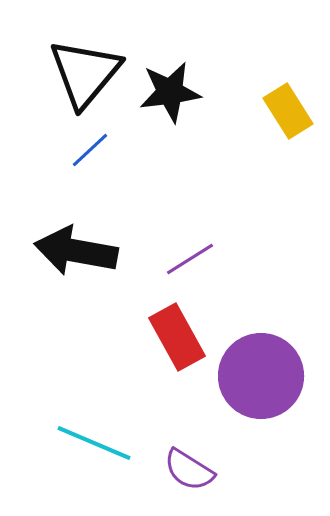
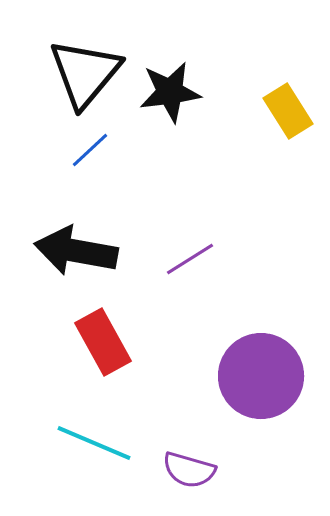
red rectangle: moved 74 px left, 5 px down
purple semicircle: rotated 16 degrees counterclockwise
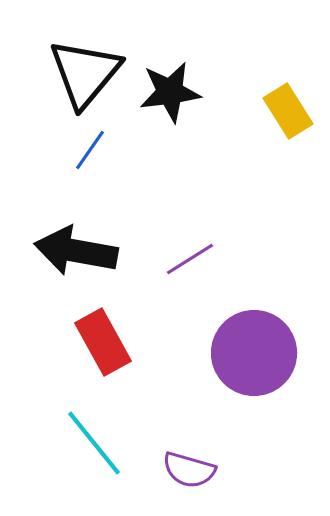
blue line: rotated 12 degrees counterclockwise
purple circle: moved 7 px left, 23 px up
cyan line: rotated 28 degrees clockwise
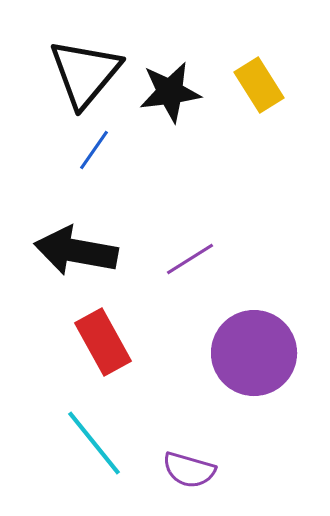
yellow rectangle: moved 29 px left, 26 px up
blue line: moved 4 px right
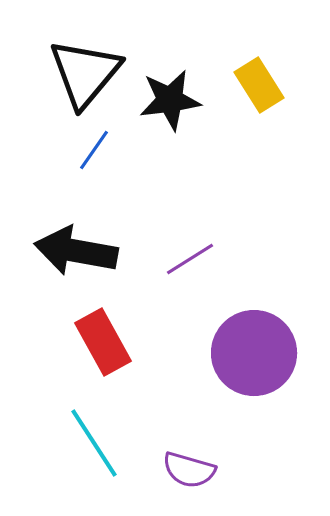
black star: moved 8 px down
cyan line: rotated 6 degrees clockwise
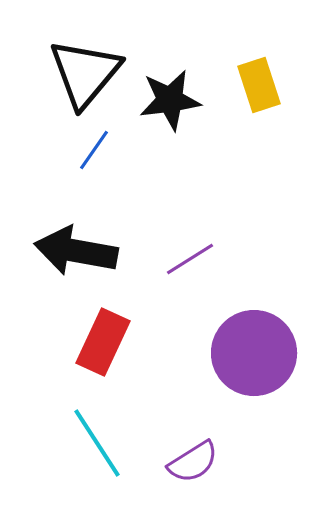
yellow rectangle: rotated 14 degrees clockwise
red rectangle: rotated 54 degrees clockwise
cyan line: moved 3 px right
purple semicircle: moved 4 px right, 8 px up; rotated 48 degrees counterclockwise
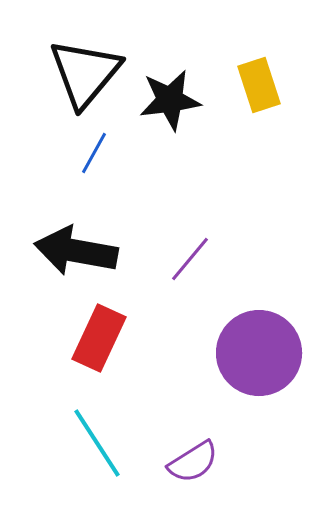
blue line: moved 3 px down; rotated 6 degrees counterclockwise
purple line: rotated 18 degrees counterclockwise
red rectangle: moved 4 px left, 4 px up
purple circle: moved 5 px right
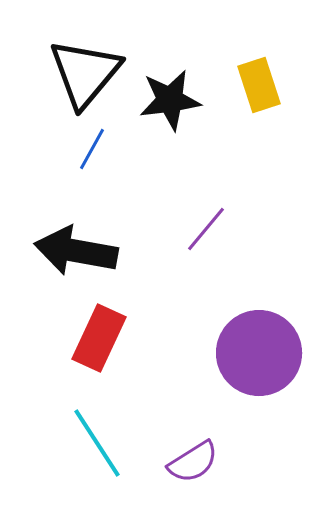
blue line: moved 2 px left, 4 px up
purple line: moved 16 px right, 30 px up
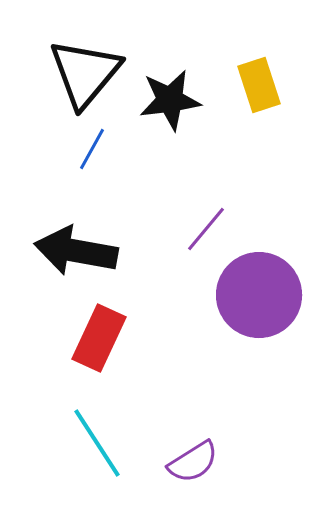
purple circle: moved 58 px up
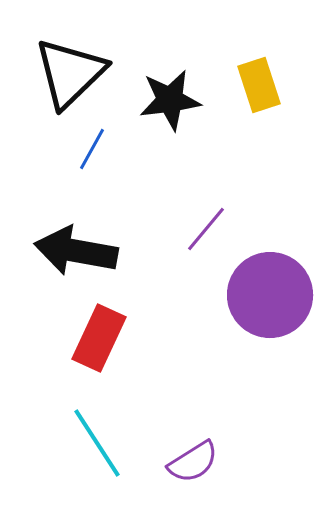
black triangle: moved 15 px left; rotated 6 degrees clockwise
purple circle: moved 11 px right
